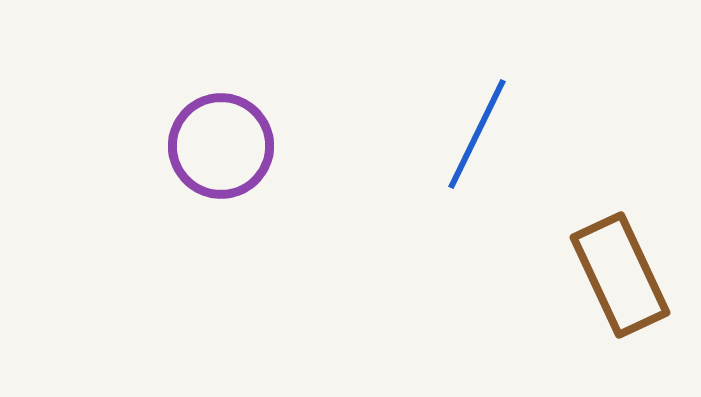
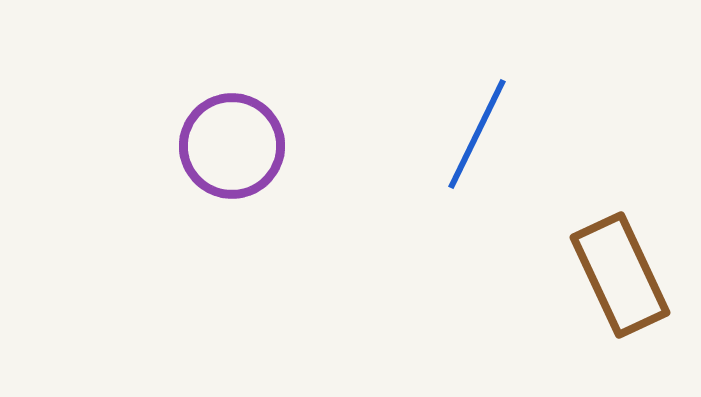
purple circle: moved 11 px right
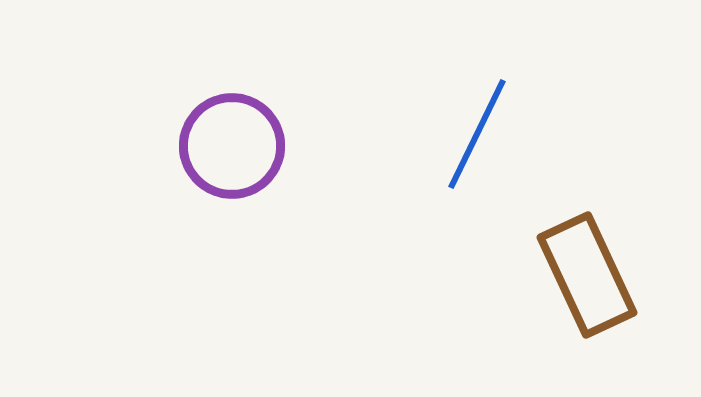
brown rectangle: moved 33 px left
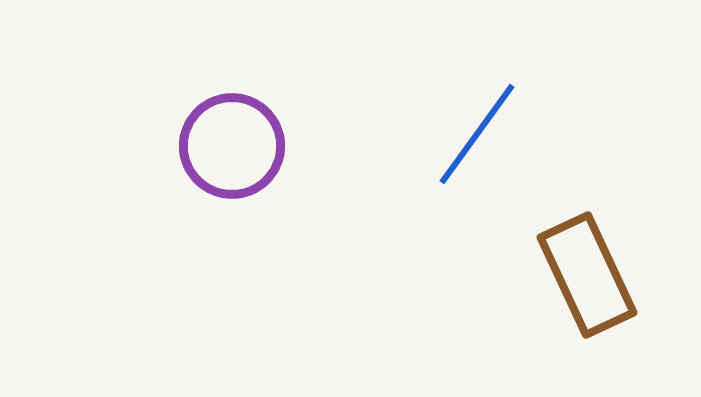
blue line: rotated 10 degrees clockwise
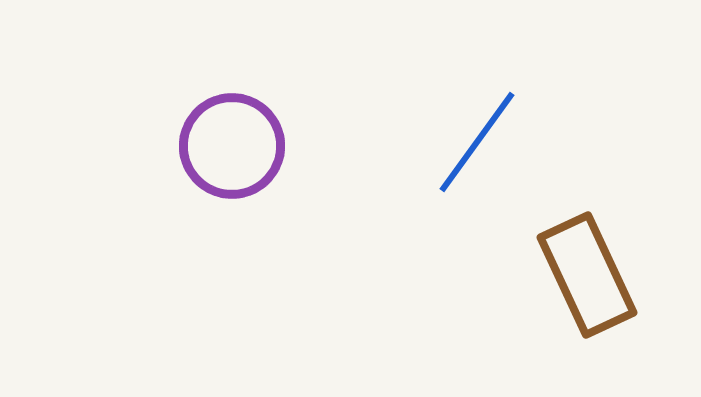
blue line: moved 8 px down
